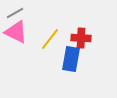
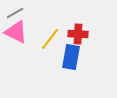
red cross: moved 3 px left, 4 px up
blue rectangle: moved 2 px up
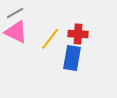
blue rectangle: moved 1 px right, 1 px down
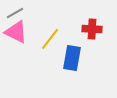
red cross: moved 14 px right, 5 px up
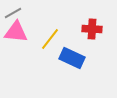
gray line: moved 2 px left
pink triangle: rotated 20 degrees counterclockwise
blue rectangle: rotated 75 degrees counterclockwise
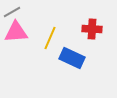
gray line: moved 1 px left, 1 px up
pink triangle: rotated 10 degrees counterclockwise
yellow line: moved 1 px up; rotated 15 degrees counterclockwise
